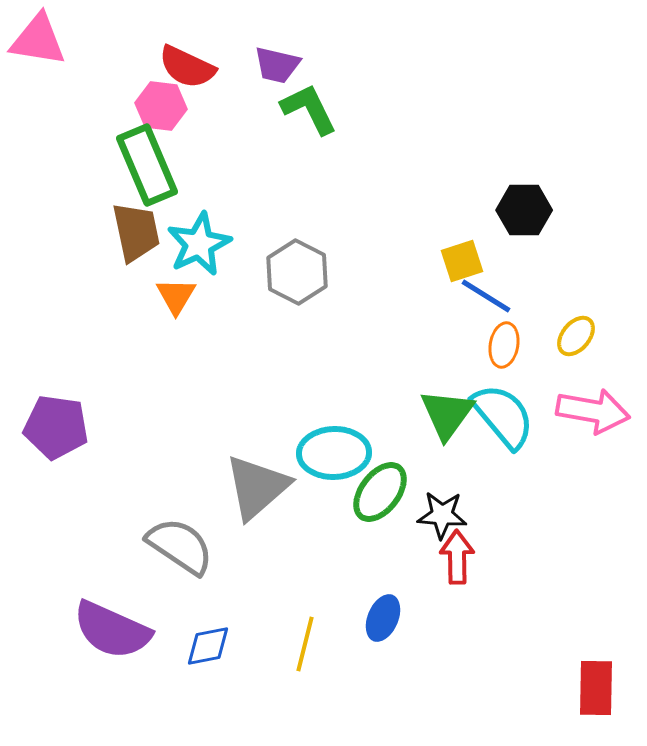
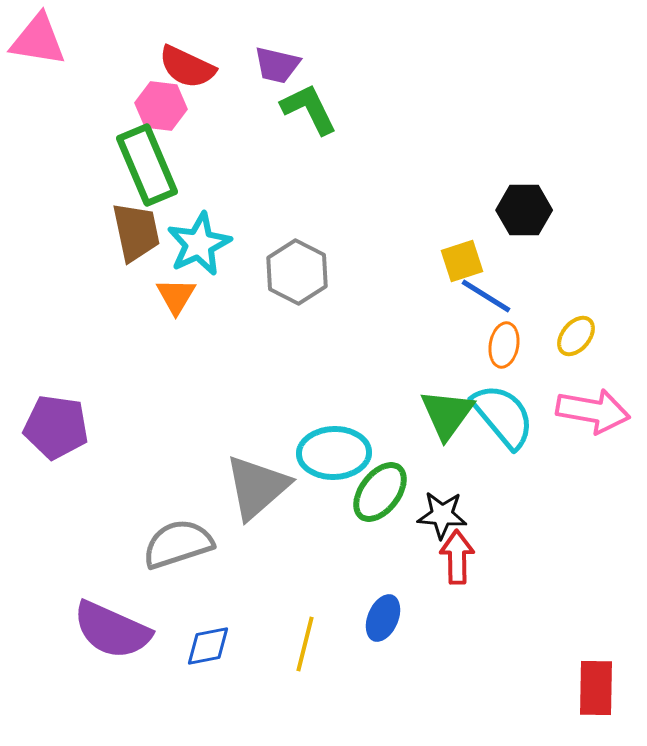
gray semicircle: moved 2 px left, 2 px up; rotated 52 degrees counterclockwise
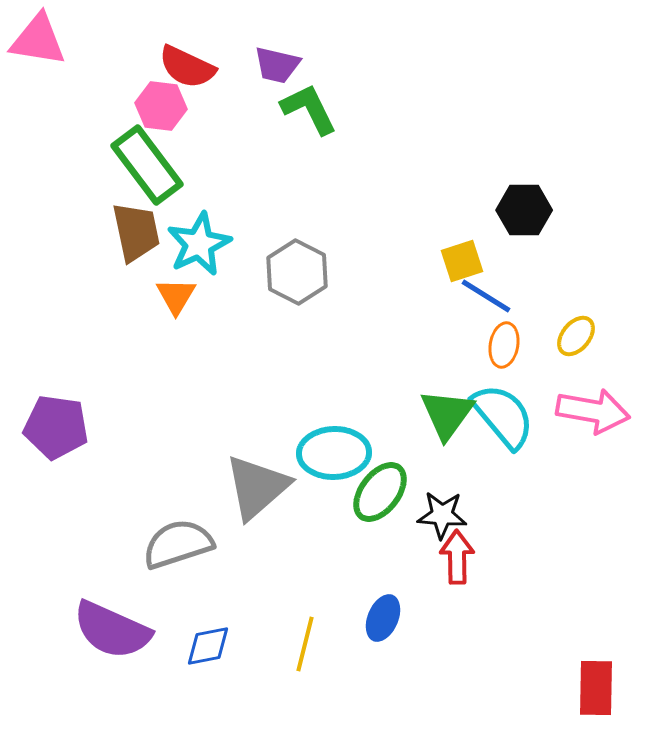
green rectangle: rotated 14 degrees counterclockwise
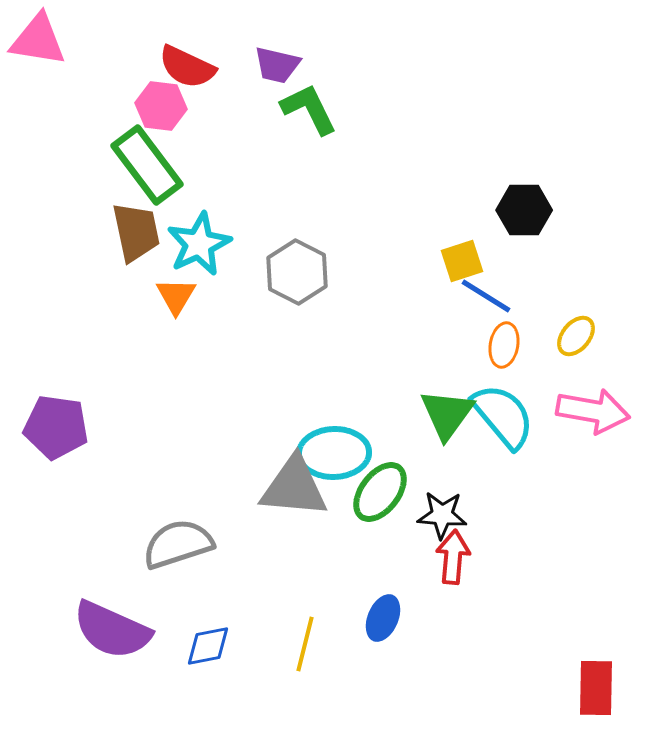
gray triangle: moved 37 px right; rotated 46 degrees clockwise
red arrow: moved 4 px left; rotated 6 degrees clockwise
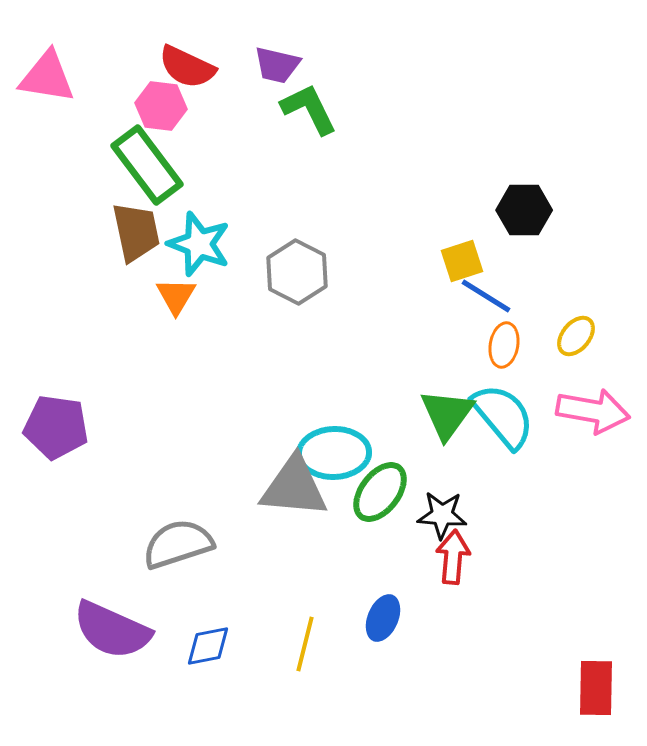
pink triangle: moved 9 px right, 37 px down
cyan star: rotated 26 degrees counterclockwise
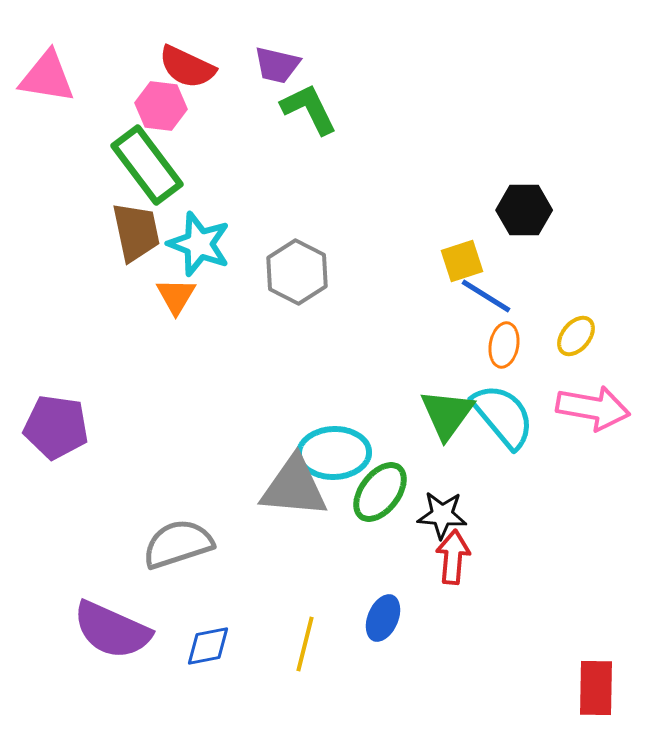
pink arrow: moved 3 px up
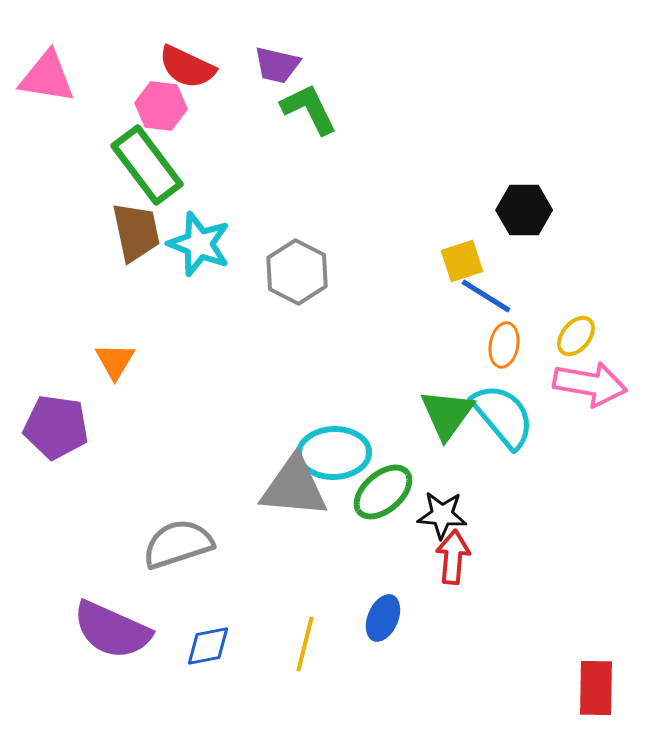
orange triangle: moved 61 px left, 65 px down
pink arrow: moved 3 px left, 24 px up
green ellipse: moved 3 px right; rotated 12 degrees clockwise
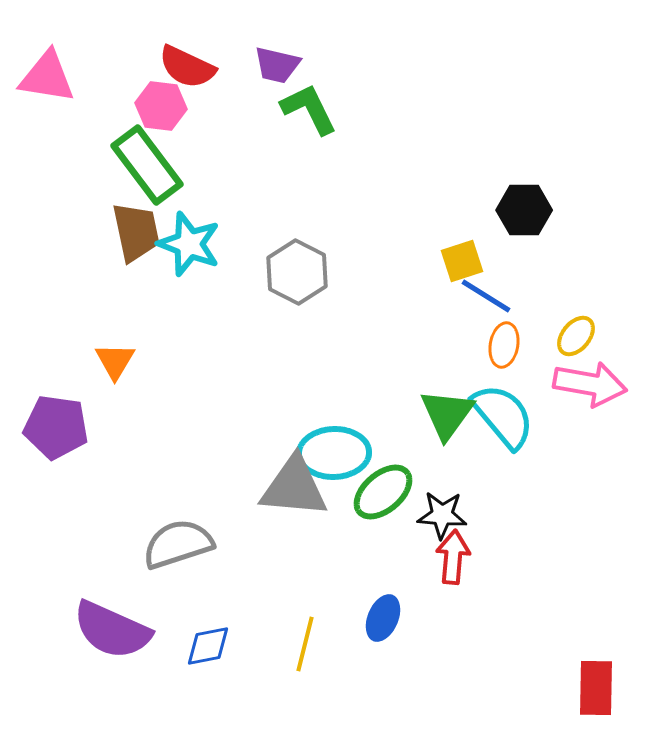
cyan star: moved 10 px left
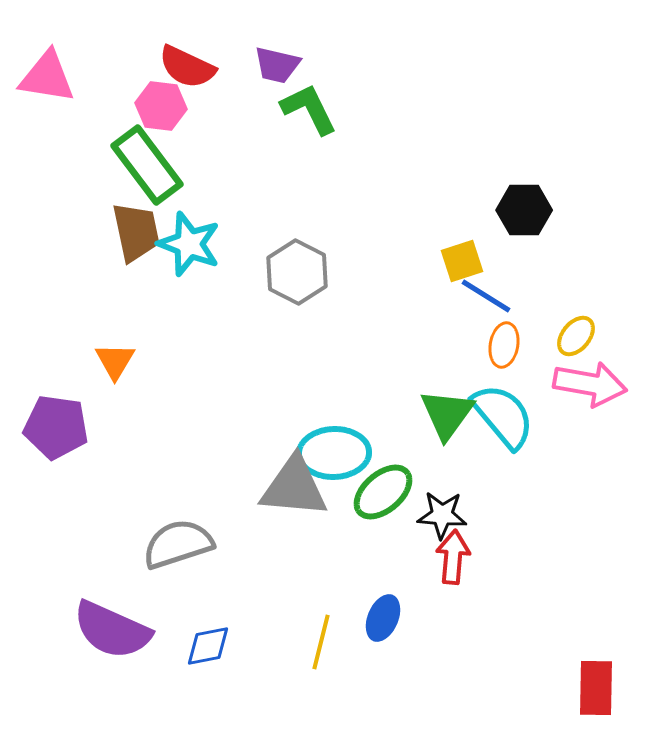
yellow line: moved 16 px right, 2 px up
